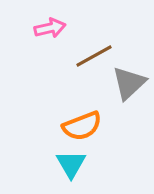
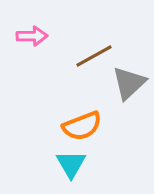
pink arrow: moved 18 px left, 8 px down; rotated 12 degrees clockwise
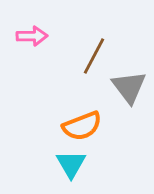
brown line: rotated 33 degrees counterclockwise
gray triangle: moved 4 px down; rotated 24 degrees counterclockwise
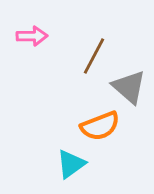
gray triangle: rotated 12 degrees counterclockwise
orange semicircle: moved 18 px right
cyan triangle: rotated 24 degrees clockwise
